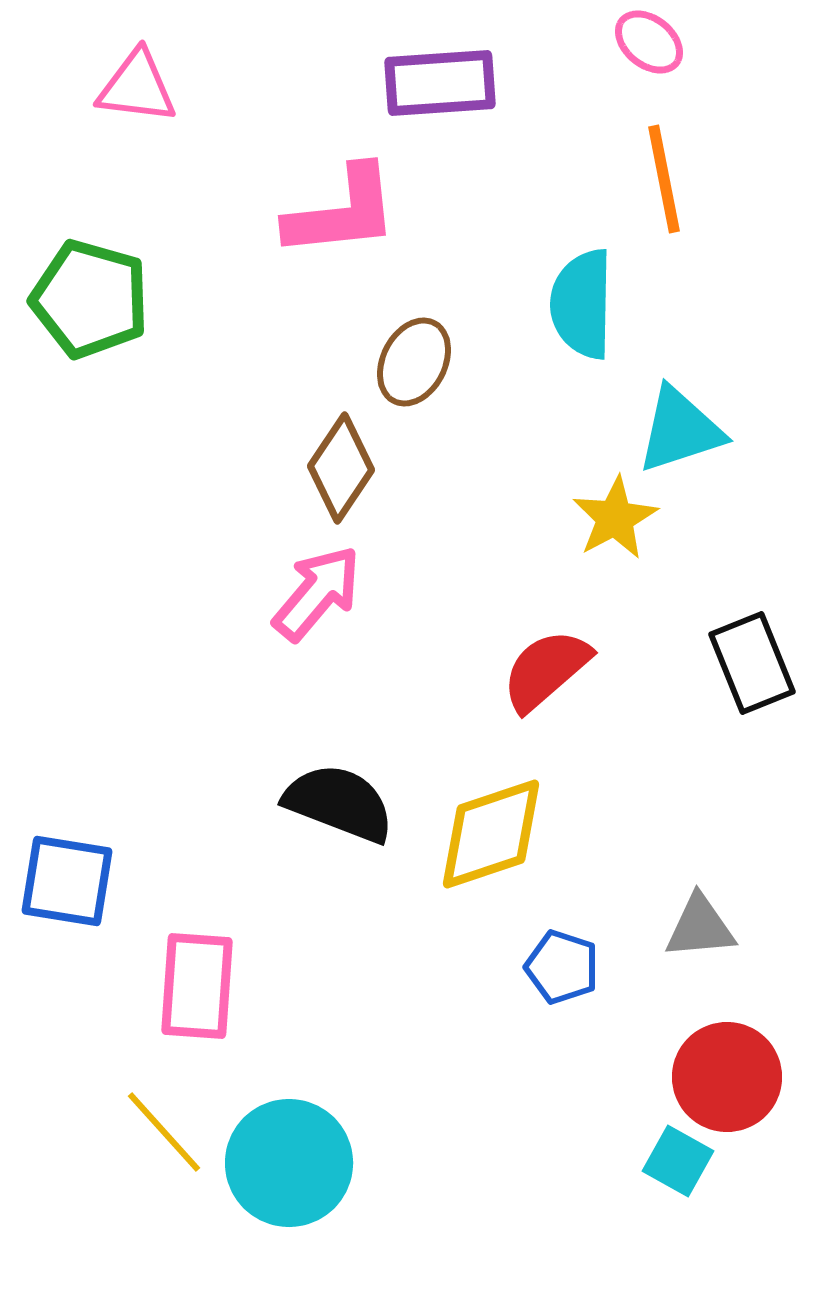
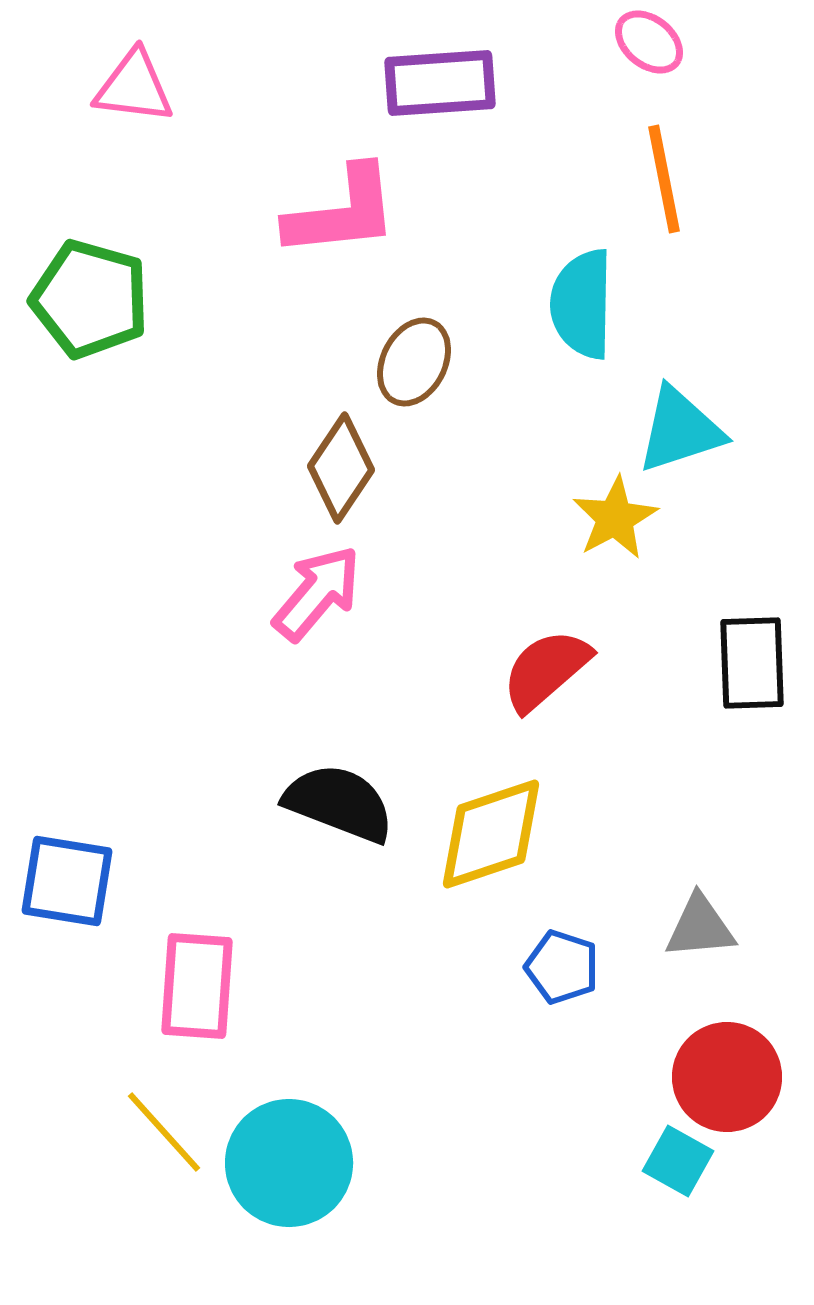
pink triangle: moved 3 px left
black rectangle: rotated 20 degrees clockwise
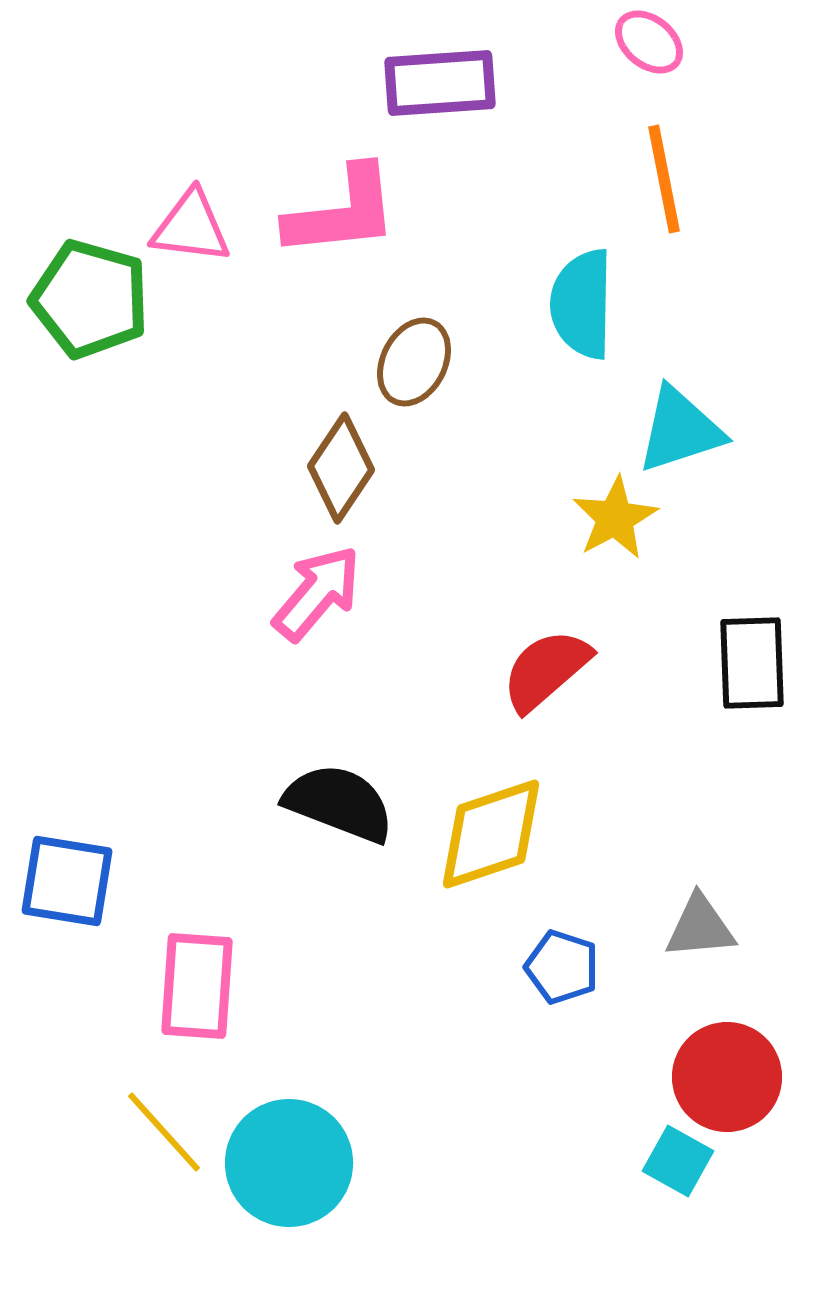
pink triangle: moved 57 px right, 140 px down
